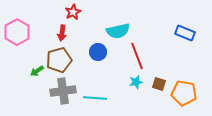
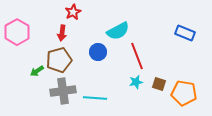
cyan semicircle: rotated 15 degrees counterclockwise
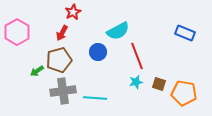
red arrow: rotated 21 degrees clockwise
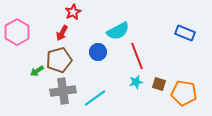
cyan line: rotated 40 degrees counterclockwise
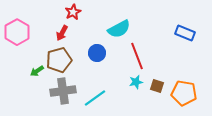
cyan semicircle: moved 1 px right, 2 px up
blue circle: moved 1 px left, 1 px down
brown square: moved 2 px left, 2 px down
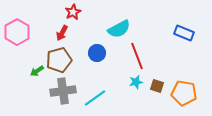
blue rectangle: moved 1 px left
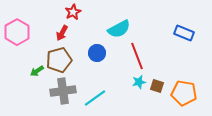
cyan star: moved 3 px right
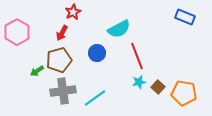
blue rectangle: moved 1 px right, 16 px up
brown square: moved 1 px right, 1 px down; rotated 24 degrees clockwise
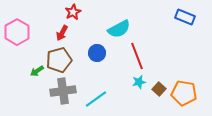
brown square: moved 1 px right, 2 px down
cyan line: moved 1 px right, 1 px down
